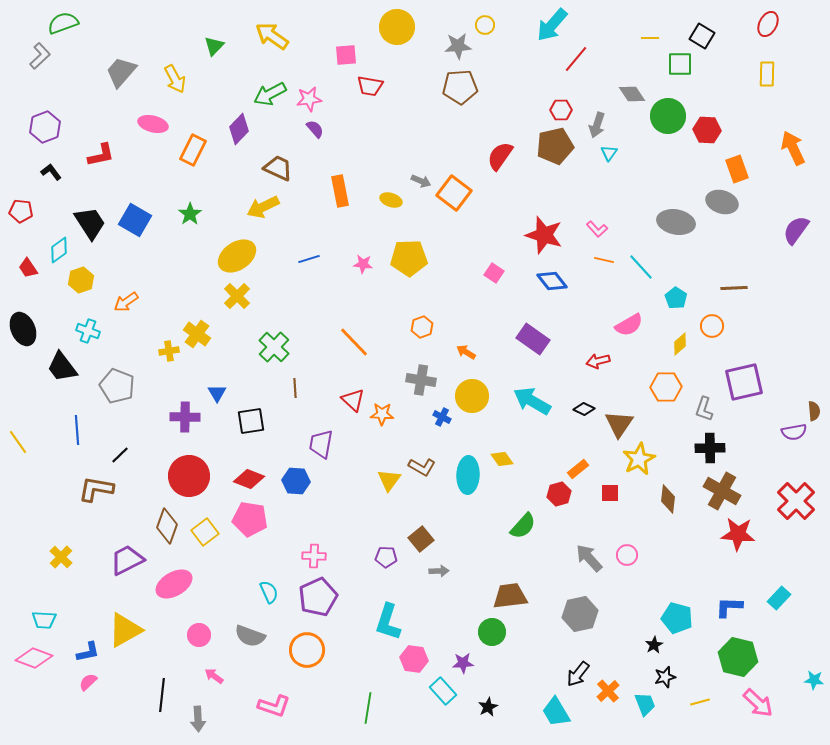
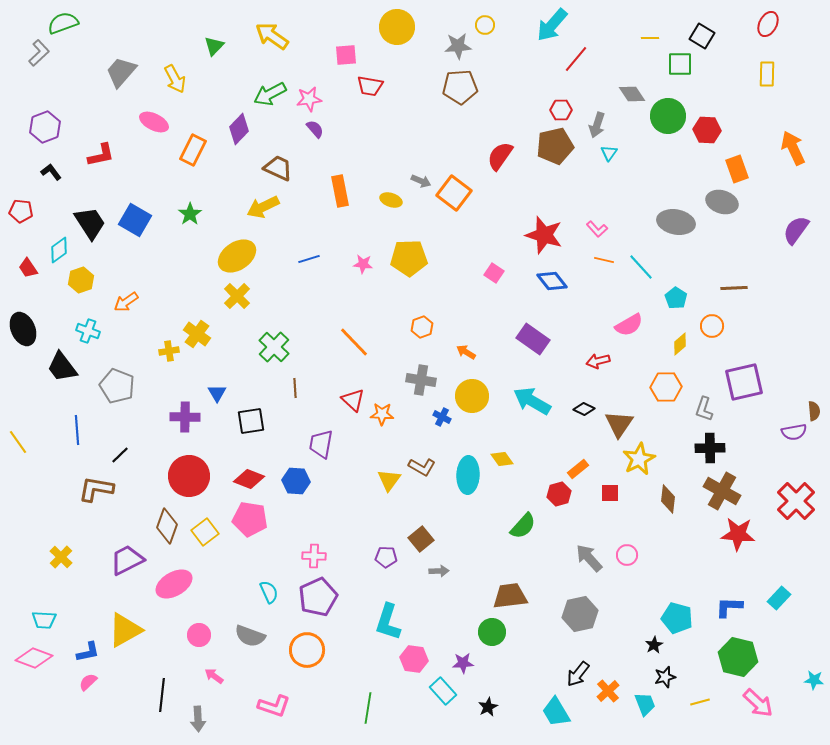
gray L-shape at (40, 56): moved 1 px left, 3 px up
pink ellipse at (153, 124): moved 1 px right, 2 px up; rotated 12 degrees clockwise
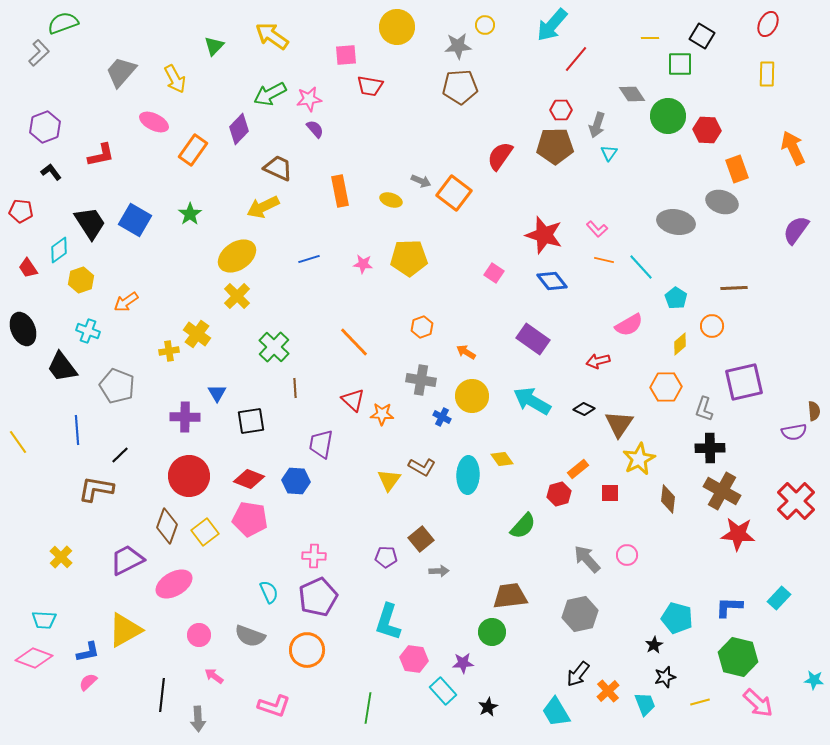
brown pentagon at (555, 146): rotated 12 degrees clockwise
orange rectangle at (193, 150): rotated 8 degrees clockwise
gray arrow at (589, 558): moved 2 px left, 1 px down
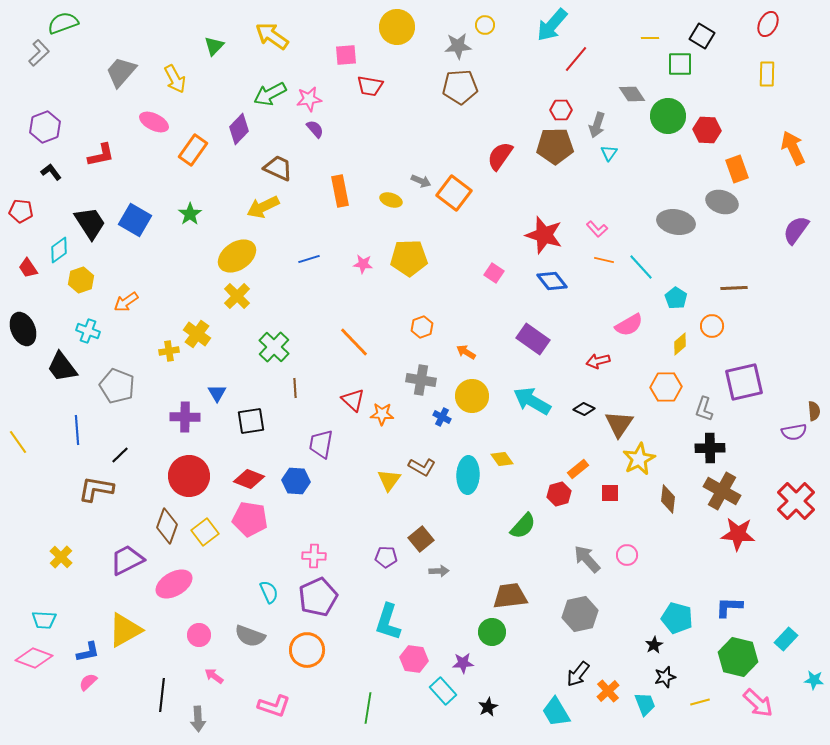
cyan rectangle at (779, 598): moved 7 px right, 41 px down
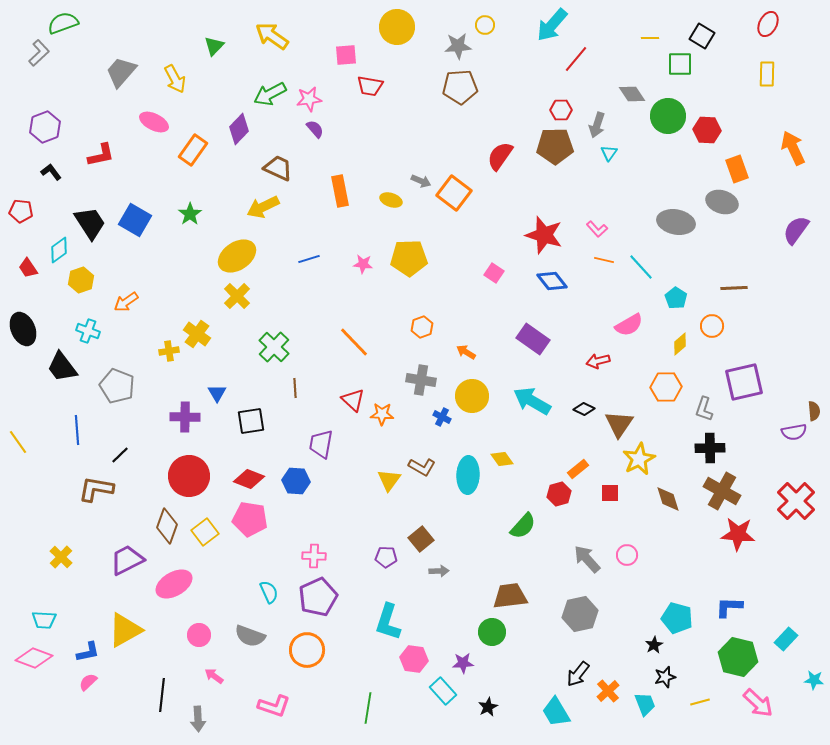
brown diamond at (668, 499): rotated 24 degrees counterclockwise
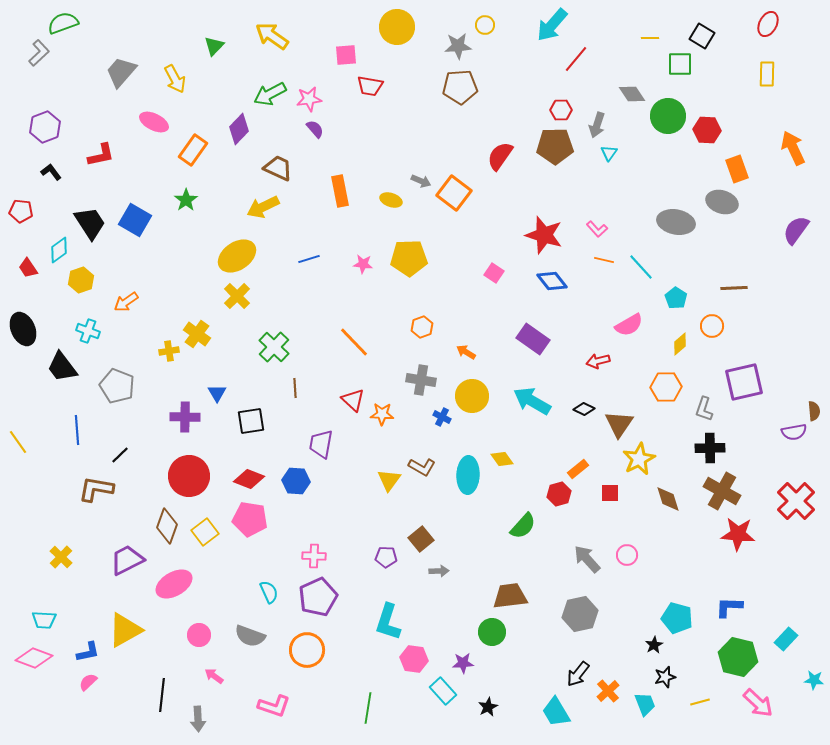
green star at (190, 214): moved 4 px left, 14 px up
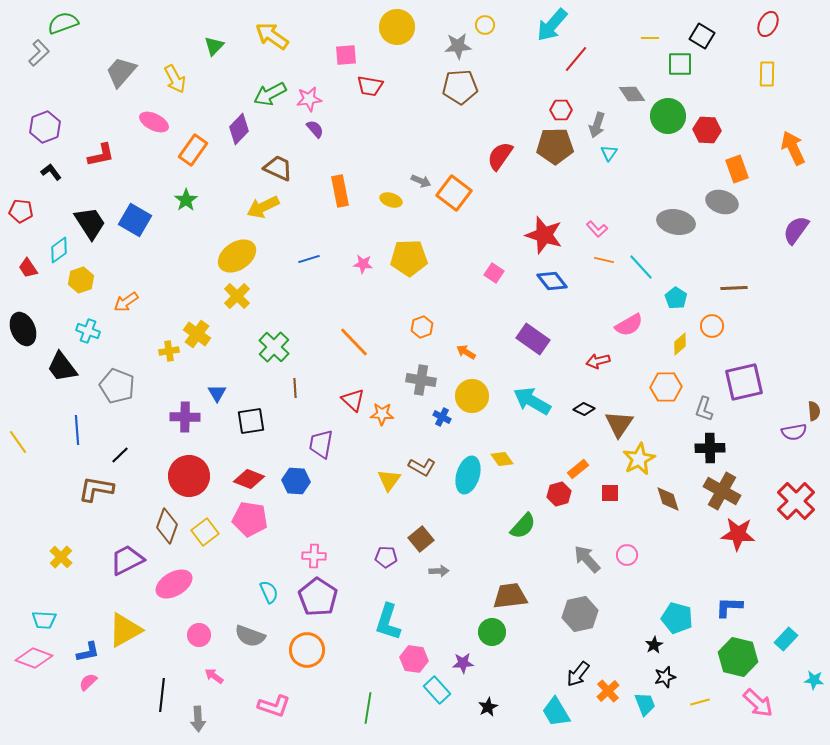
cyan ellipse at (468, 475): rotated 15 degrees clockwise
purple pentagon at (318, 597): rotated 15 degrees counterclockwise
cyan rectangle at (443, 691): moved 6 px left, 1 px up
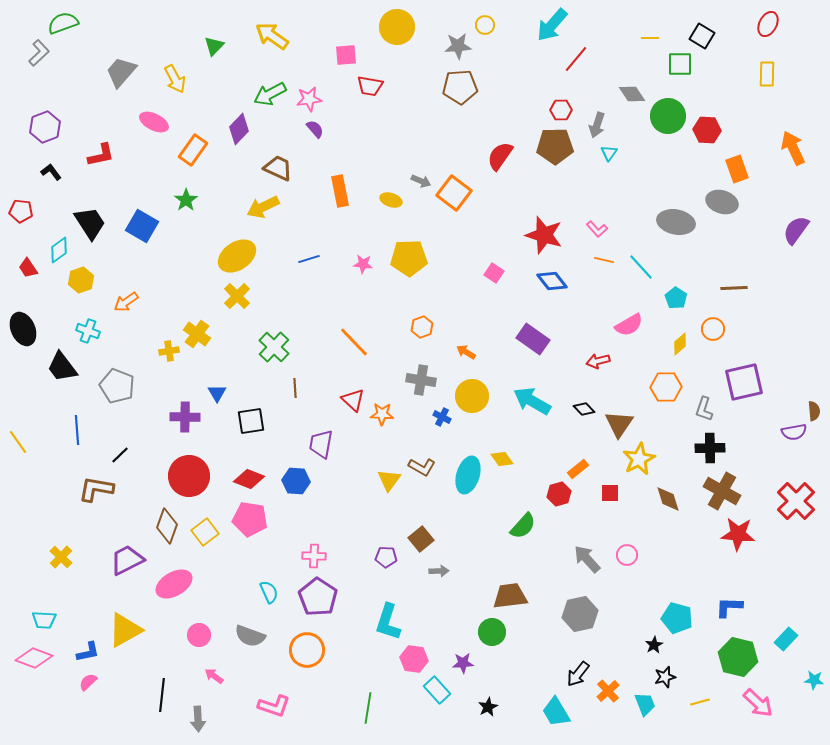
blue square at (135, 220): moved 7 px right, 6 px down
orange circle at (712, 326): moved 1 px right, 3 px down
black diamond at (584, 409): rotated 20 degrees clockwise
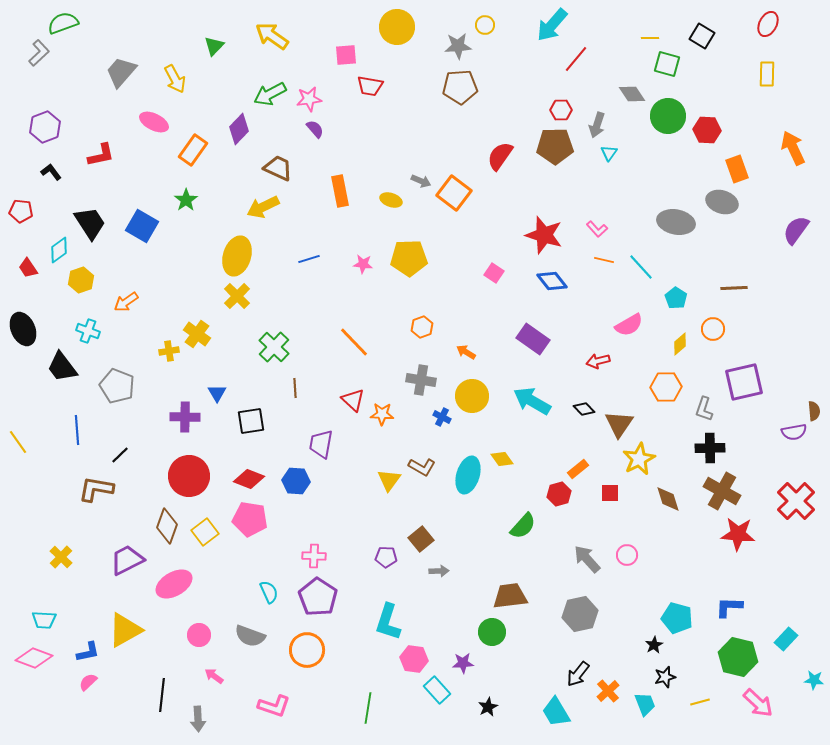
green square at (680, 64): moved 13 px left; rotated 16 degrees clockwise
yellow ellipse at (237, 256): rotated 39 degrees counterclockwise
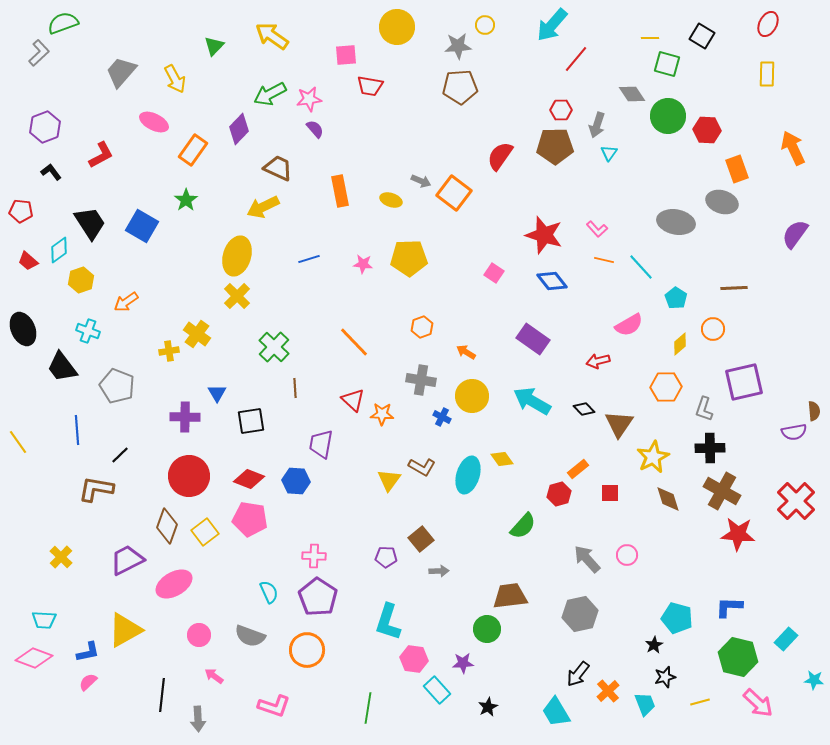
red L-shape at (101, 155): rotated 16 degrees counterclockwise
purple semicircle at (796, 230): moved 1 px left, 4 px down
red trapezoid at (28, 268): moved 7 px up; rotated 15 degrees counterclockwise
yellow star at (639, 459): moved 14 px right, 2 px up
green circle at (492, 632): moved 5 px left, 3 px up
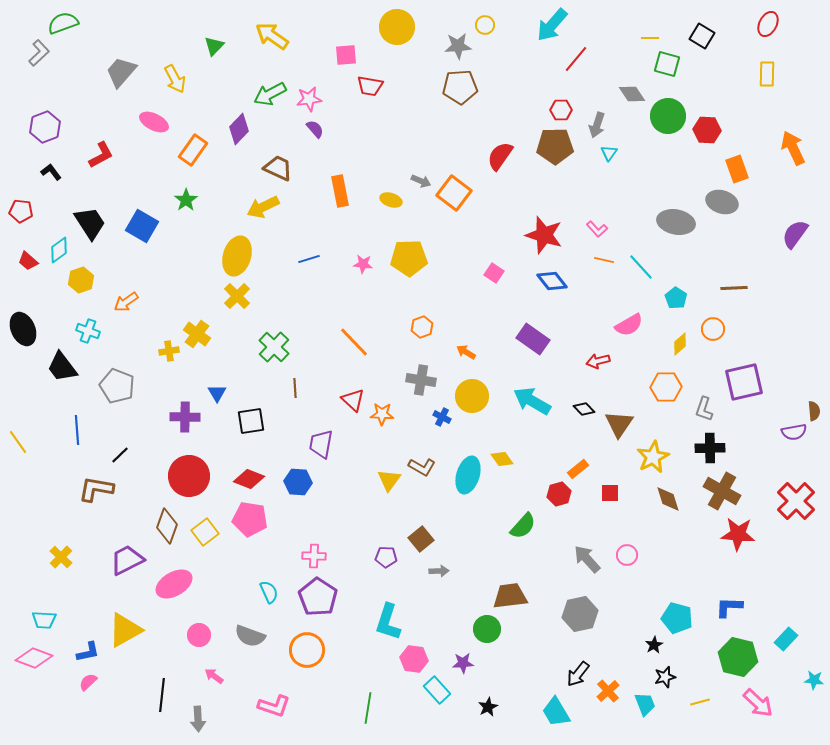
blue hexagon at (296, 481): moved 2 px right, 1 px down
